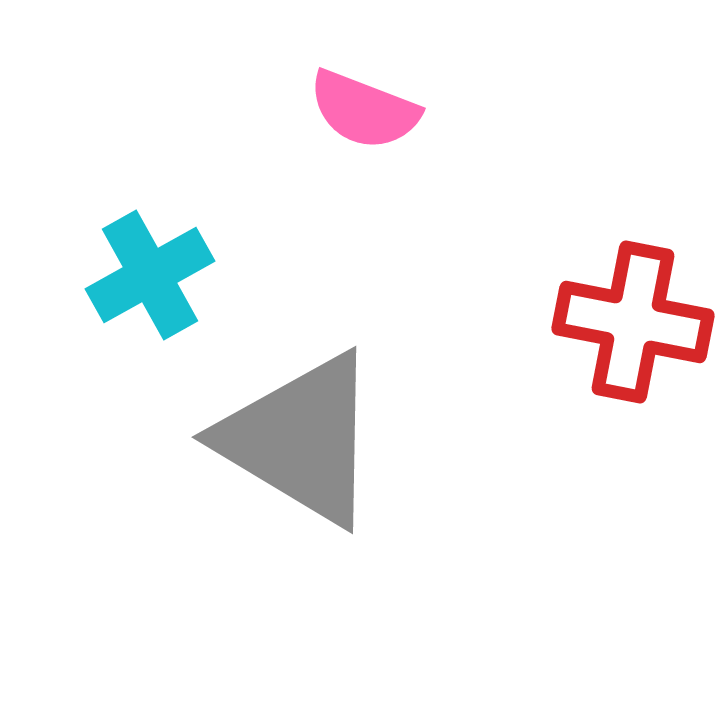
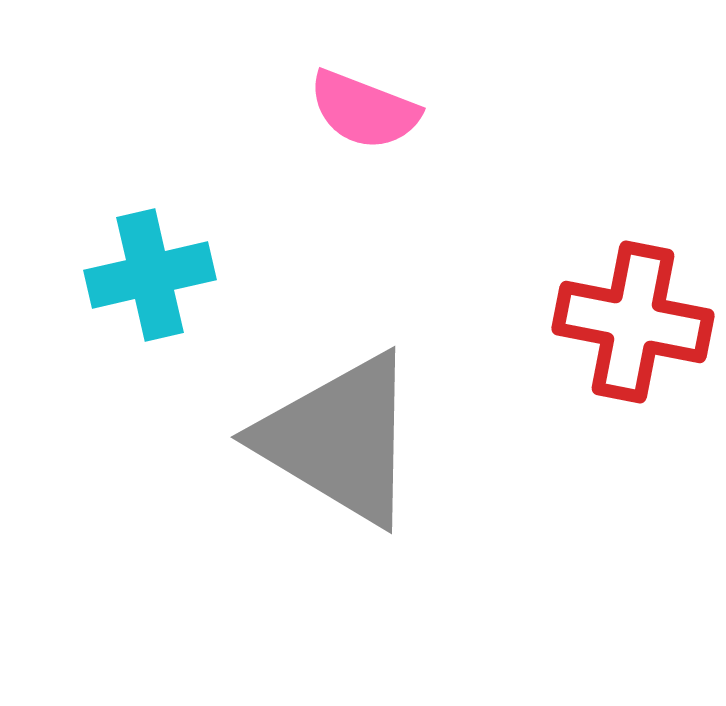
cyan cross: rotated 16 degrees clockwise
gray triangle: moved 39 px right
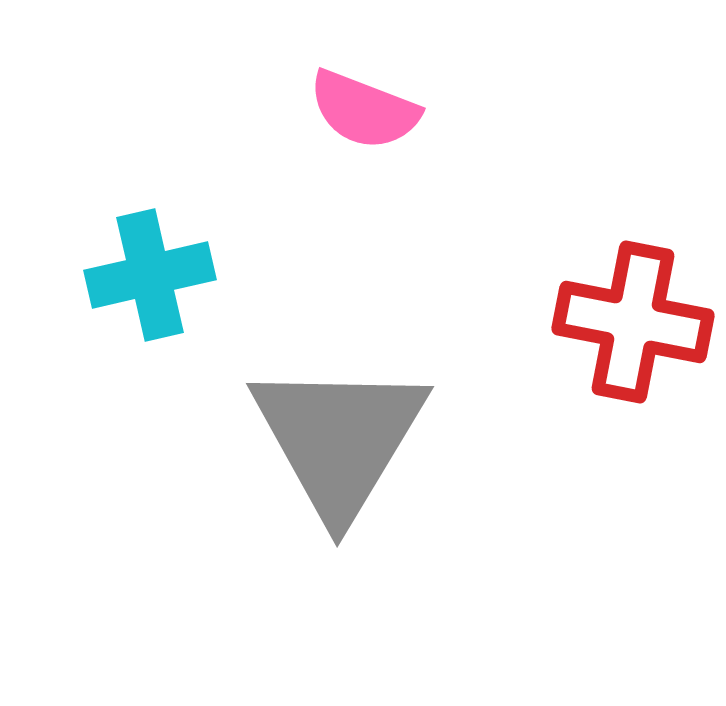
gray triangle: rotated 30 degrees clockwise
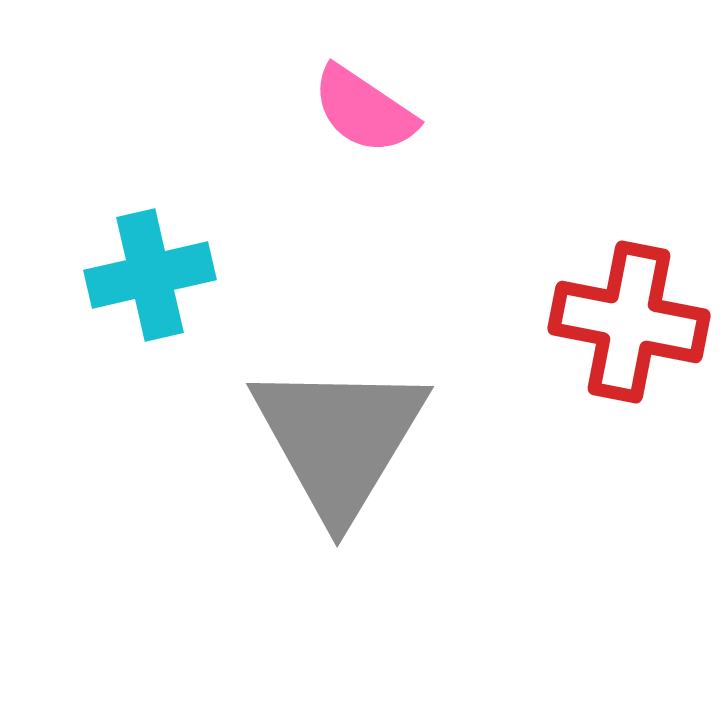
pink semicircle: rotated 13 degrees clockwise
red cross: moved 4 px left
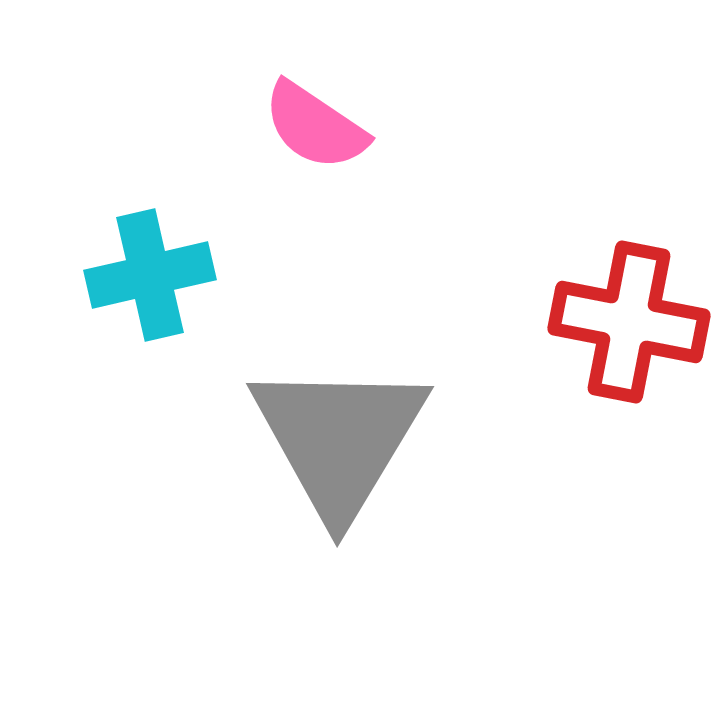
pink semicircle: moved 49 px left, 16 px down
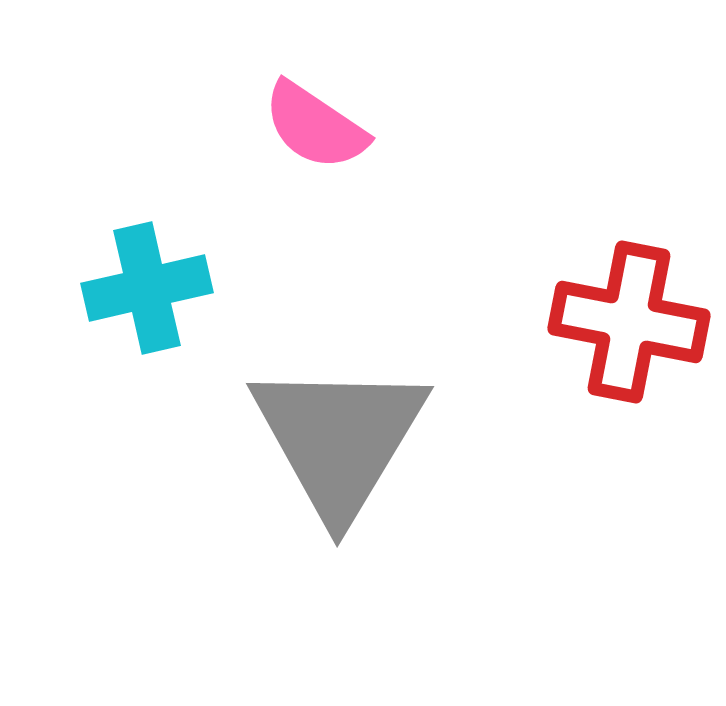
cyan cross: moved 3 px left, 13 px down
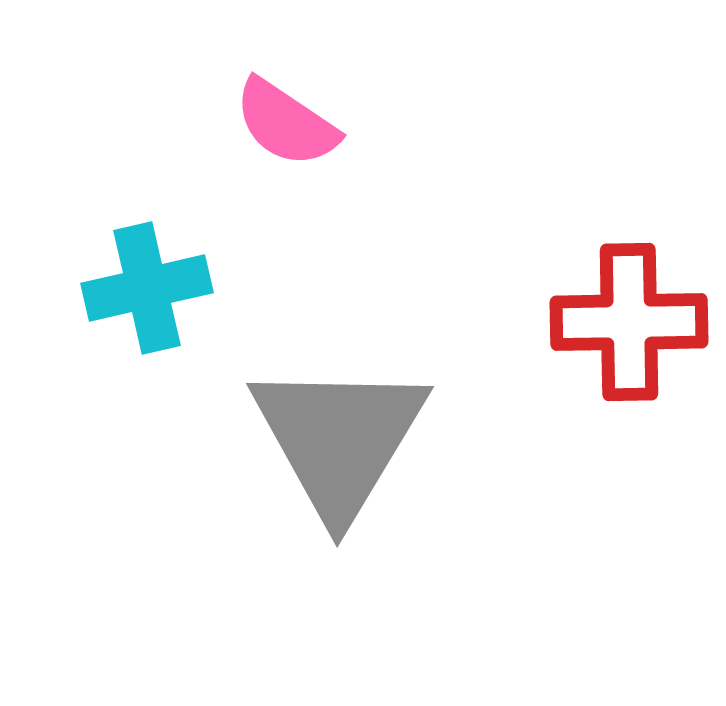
pink semicircle: moved 29 px left, 3 px up
red cross: rotated 12 degrees counterclockwise
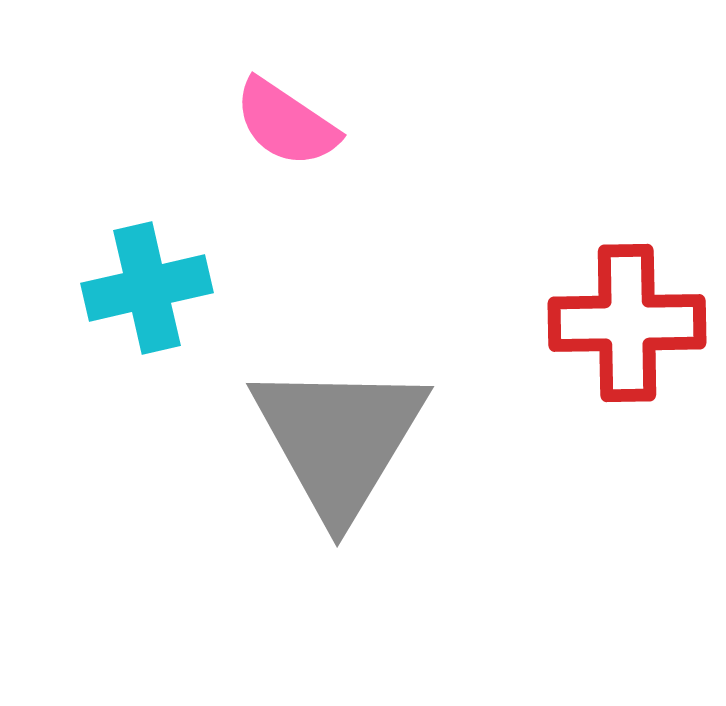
red cross: moved 2 px left, 1 px down
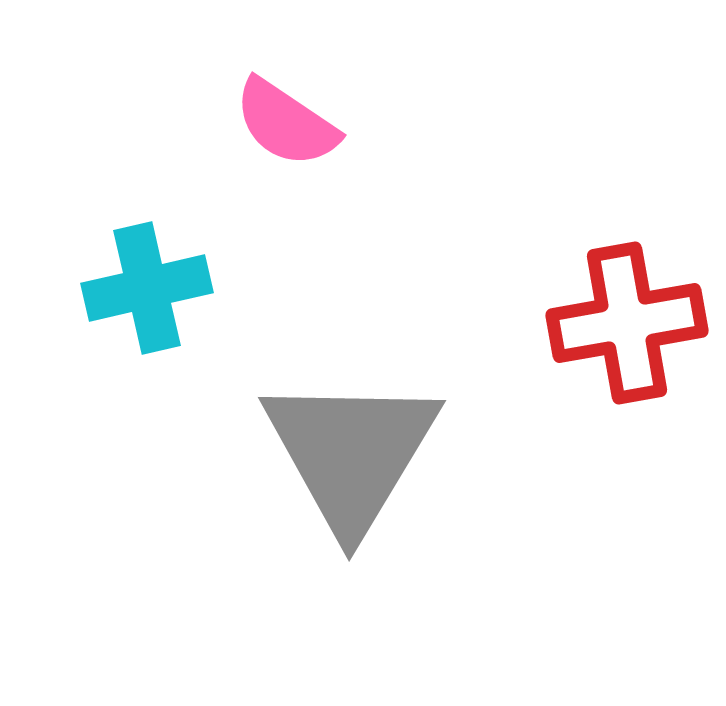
red cross: rotated 9 degrees counterclockwise
gray triangle: moved 12 px right, 14 px down
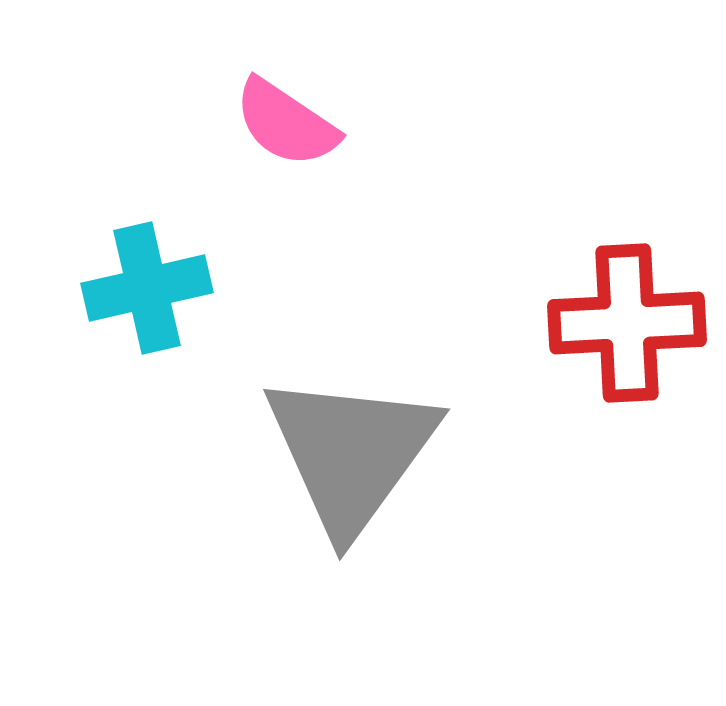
red cross: rotated 7 degrees clockwise
gray triangle: rotated 5 degrees clockwise
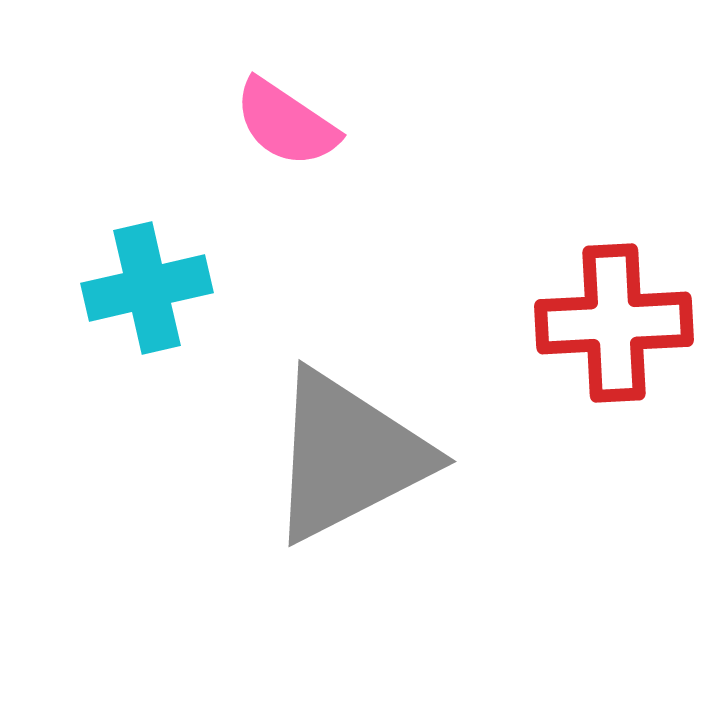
red cross: moved 13 px left
gray triangle: moved 3 px left, 3 px down; rotated 27 degrees clockwise
